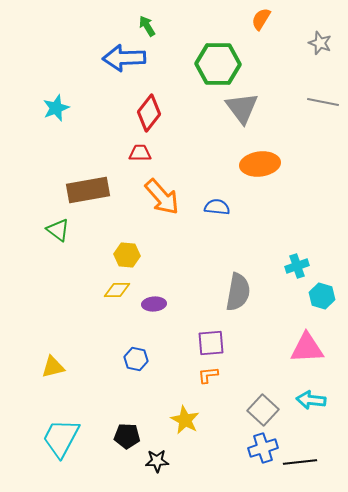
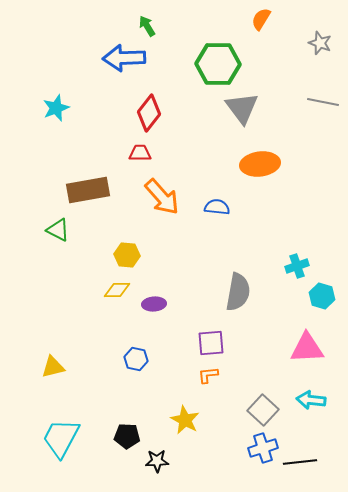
green triangle: rotated 10 degrees counterclockwise
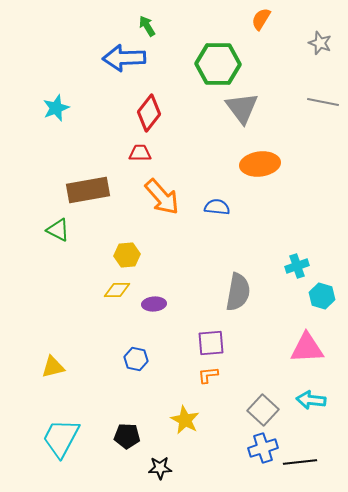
yellow hexagon: rotated 10 degrees counterclockwise
black star: moved 3 px right, 7 px down
